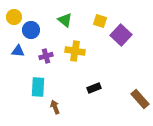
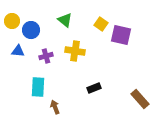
yellow circle: moved 2 px left, 4 px down
yellow square: moved 1 px right, 3 px down; rotated 16 degrees clockwise
purple square: rotated 30 degrees counterclockwise
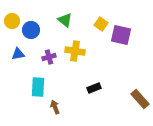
blue triangle: moved 3 px down; rotated 16 degrees counterclockwise
purple cross: moved 3 px right, 1 px down
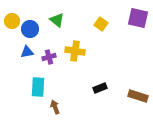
green triangle: moved 8 px left
blue circle: moved 1 px left, 1 px up
purple square: moved 17 px right, 17 px up
blue triangle: moved 9 px right, 2 px up
black rectangle: moved 6 px right
brown rectangle: moved 2 px left, 3 px up; rotated 30 degrees counterclockwise
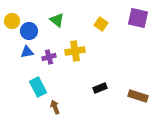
blue circle: moved 1 px left, 2 px down
yellow cross: rotated 18 degrees counterclockwise
cyan rectangle: rotated 30 degrees counterclockwise
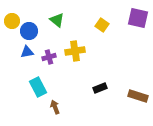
yellow square: moved 1 px right, 1 px down
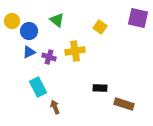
yellow square: moved 2 px left, 2 px down
blue triangle: moved 2 px right; rotated 16 degrees counterclockwise
purple cross: rotated 32 degrees clockwise
black rectangle: rotated 24 degrees clockwise
brown rectangle: moved 14 px left, 8 px down
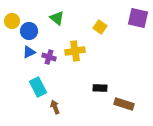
green triangle: moved 2 px up
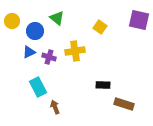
purple square: moved 1 px right, 2 px down
blue circle: moved 6 px right
black rectangle: moved 3 px right, 3 px up
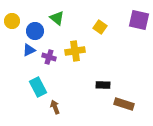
blue triangle: moved 2 px up
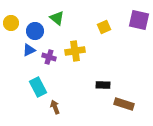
yellow circle: moved 1 px left, 2 px down
yellow square: moved 4 px right; rotated 32 degrees clockwise
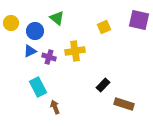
blue triangle: moved 1 px right, 1 px down
black rectangle: rotated 48 degrees counterclockwise
